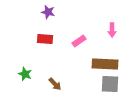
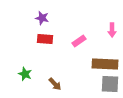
purple star: moved 6 px left, 6 px down
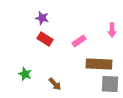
red rectangle: rotated 28 degrees clockwise
brown rectangle: moved 6 px left
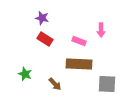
pink arrow: moved 11 px left
pink rectangle: rotated 56 degrees clockwise
brown rectangle: moved 20 px left
gray square: moved 3 px left
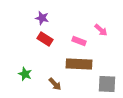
pink arrow: rotated 48 degrees counterclockwise
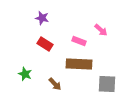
red rectangle: moved 5 px down
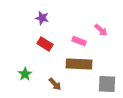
green star: rotated 16 degrees clockwise
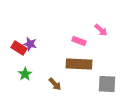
purple star: moved 12 px left, 26 px down
red rectangle: moved 26 px left, 4 px down
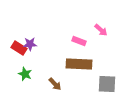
purple star: rotated 16 degrees counterclockwise
green star: rotated 16 degrees counterclockwise
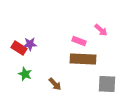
brown rectangle: moved 4 px right, 5 px up
